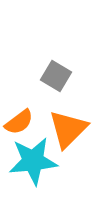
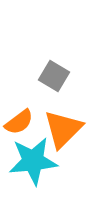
gray square: moved 2 px left
orange triangle: moved 5 px left
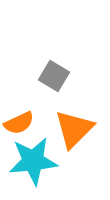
orange semicircle: moved 1 px down; rotated 12 degrees clockwise
orange triangle: moved 11 px right
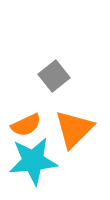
gray square: rotated 20 degrees clockwise
orange semicircle: moved 7 px right, 2 px down
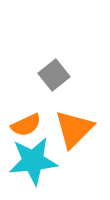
gray square: moved 1 px up
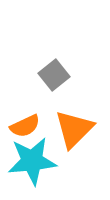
orange semicircle: moved 1 px left, 1 px down
cyan star: moved 1 px left
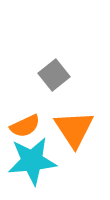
orange triangle: rotated 18 degrees counterclockwise
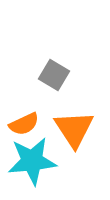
gray square: rotated 20 degrees counterclockwise
orange semicircle: moved 1 px left, 2 px up
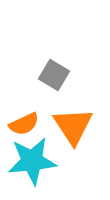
orange triangle: moved 1 px left, 3 px up
